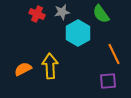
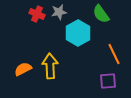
gray star: moved 3 px left
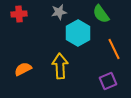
red cross: moved 18 px left; rotated 28 degrees counterclockwise
orange line: moved 5 px up
yellow arrow: moved 10 px right
purple square: rotated 18 degrees counterclockwise
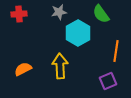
orange line: moved 2 px right, 2 px down; rotated 35 degrees clockwise
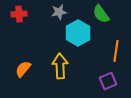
orange semicircle: rotated 24 degrees counterclockwise
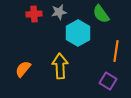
red cross: moved 15 px right
purple square: rotated 36 degrees counterclockwise
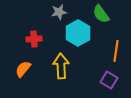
red cross: moved 25 px down
yellow arrow: moved 1 px right
purple square: moved 1 px right, 1 px up
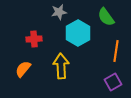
green semicircle: moved 5 px right, 3 px down
purple square: moved 4 px right, 2 px down; rotated 30 degrees clockwise
